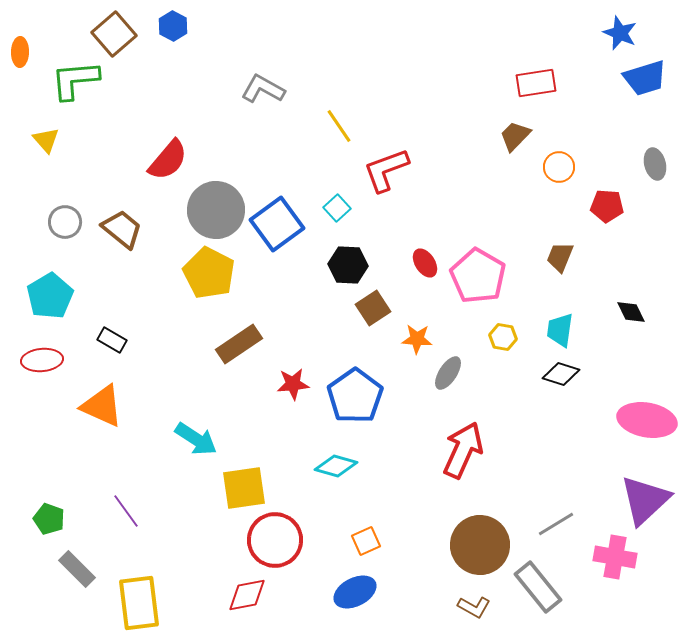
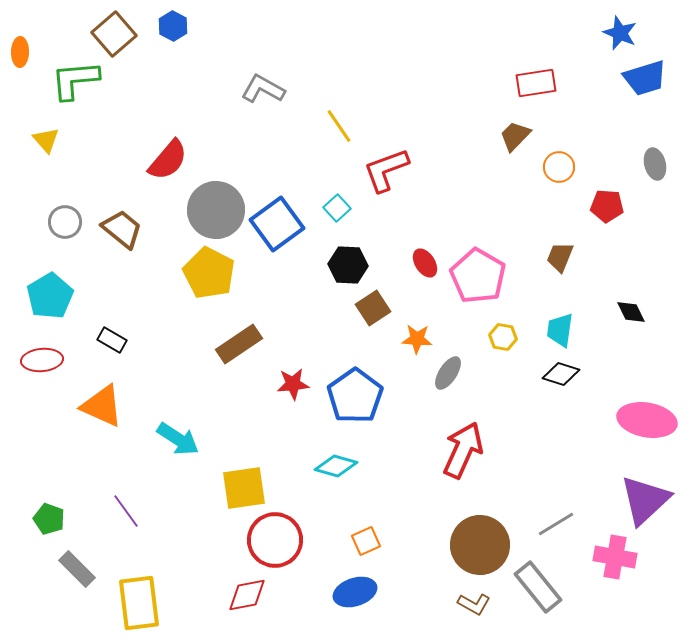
cyan arrow at (196, 439): moved 18 px left
blue ellipse at (355, 592): rotated 9 degrees clockwise
brown L-shape at (474, 607): moved 3 px up
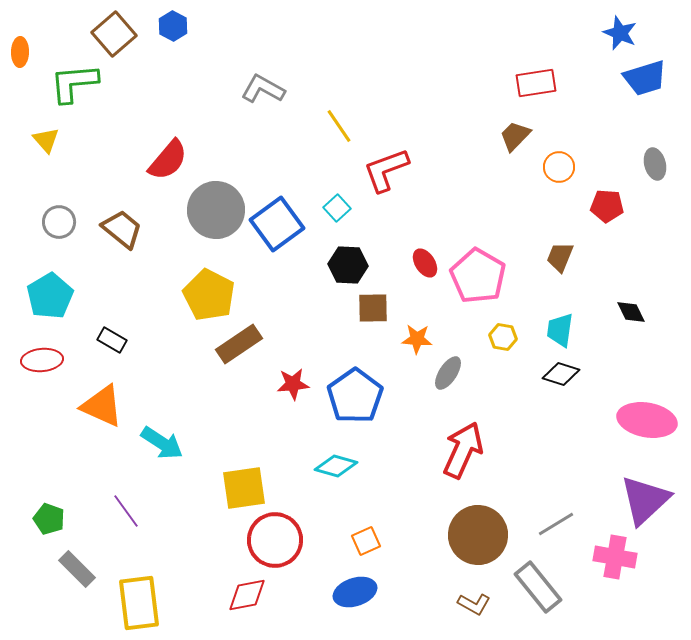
green L-shape at (75, 80): moved 1 px left, 3 px down
gray circle at (65, 222): moved 6 px left
yellow pentagon at (209, 273): moved 22 px down
brown square at (373, 308): rotated 32 degrees clockwise
cyan arrow at (178, 439): moved 16 px left, 4 px down
brown circle at (480, 545): moved 2 px left, 10 px up
